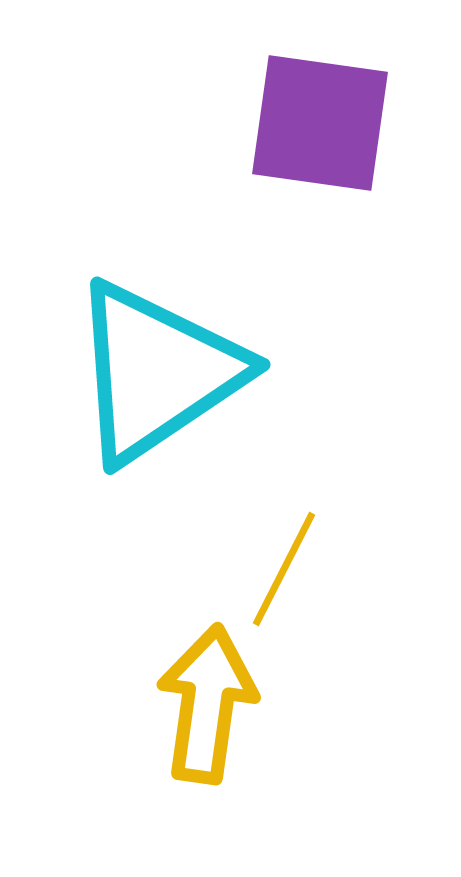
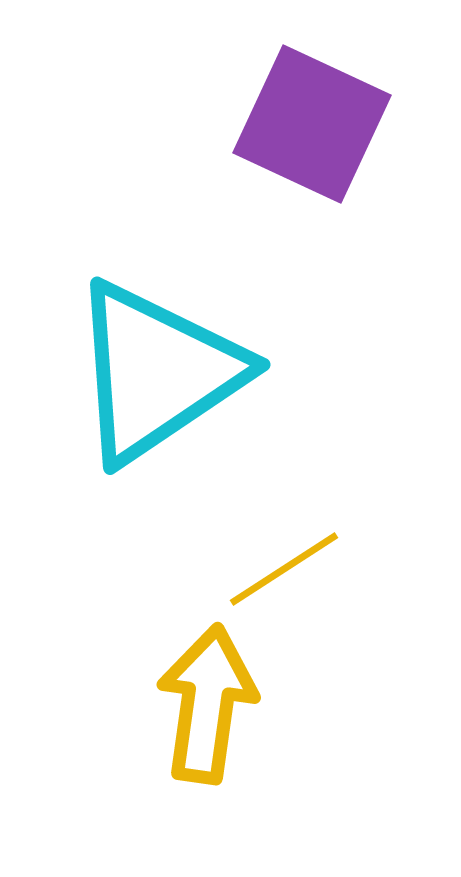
purple square: moved 8 px left, 1 px down; rotated 17 degrees clockwise
yellow line: rotated 30 degrees clockwise
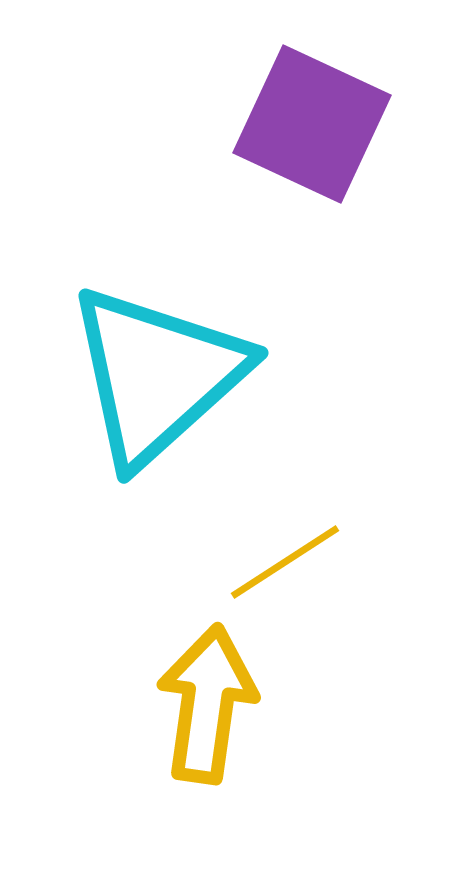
cyan triangle: moved 3 px down; rotated 8 degrees counterclockwise
yellow line: moved 1 px right, 7 px up
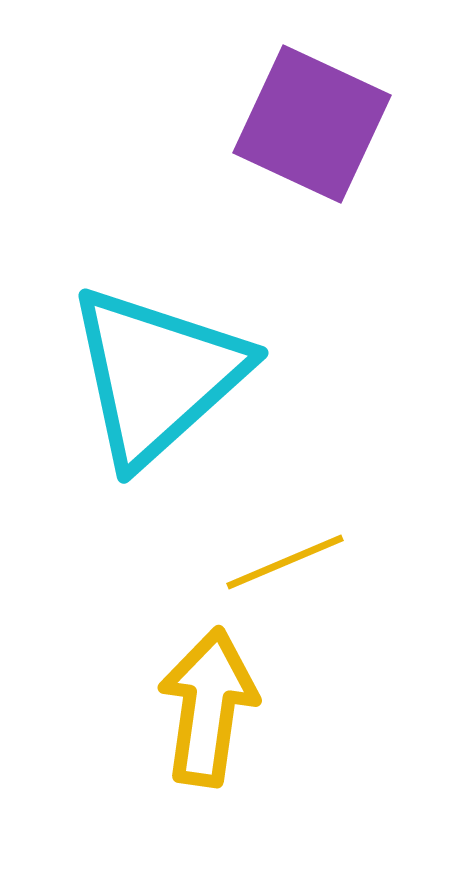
yellow line: rotated 10 degrees clockwise
yellow arrow: moved 1 px right, 3 px down
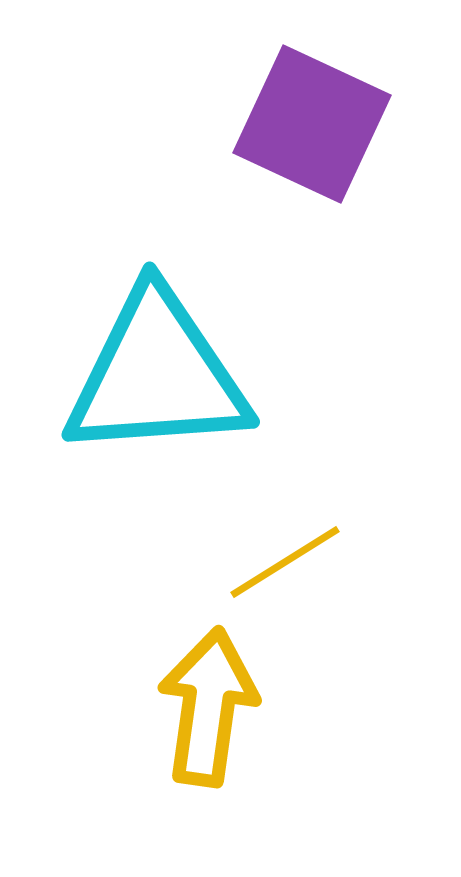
cyan triangle: rotated 38 degrees clockwise
yellow line: rotated 9 degrees counterclockwise
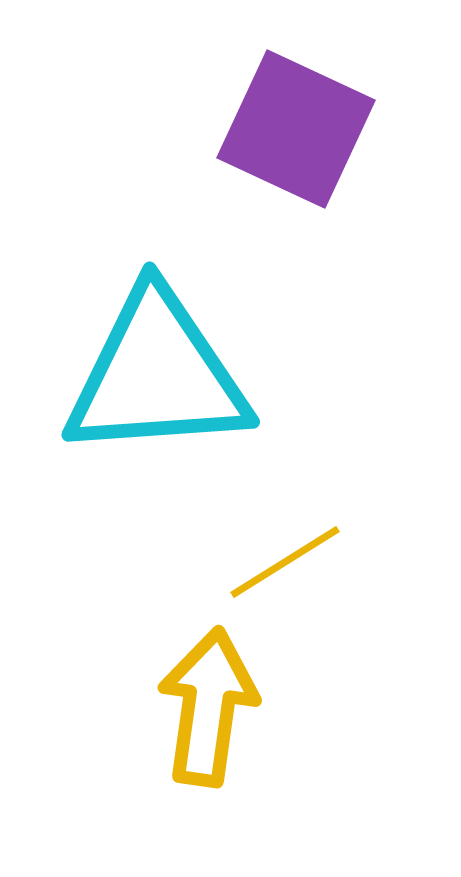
purple square: moved 16 px left, 5 px down
